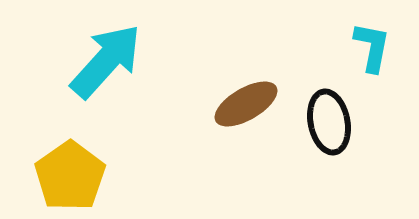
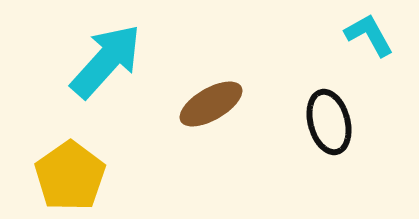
cyan L-shape: moved 3 px left, 12 px up; rotated 40 degrees counterclockwise
brown ellipse: moved 35 px left
black ellipse: rotated 4 degrees counterclockwise
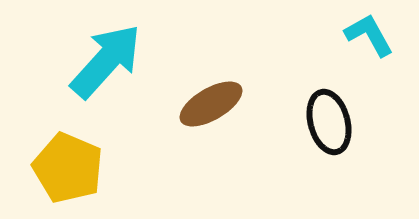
yellow pentagon: moved 2 px left, 8 px up; rotated 14 degrees counterclockwise
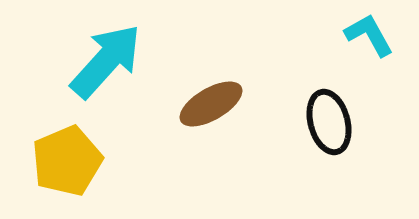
yellow pentagon: moved 1 px left, 7 px up; rotated 26 degrees clockwise
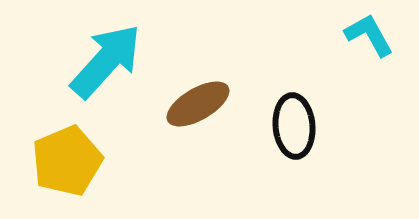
brown ellipse: moved 13 px left
black ellipse: moved 35 px left, 4 px down; rotated 10 degrees clockwise
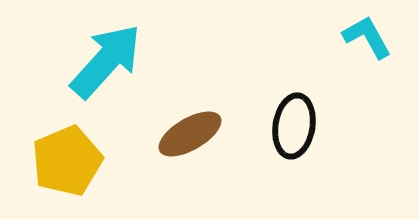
cyan L-shape: moved 2 px left, 2 px down
brown ellipse: moved 8 px left, 30 px down
black ellipse: rotated 14 degrees clockwise
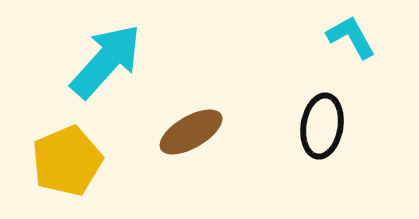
cyan L-shape: moved 16 px left
black ellipse: moved 28 px right
brown ellipse: moved 1 px right, 2 px up
